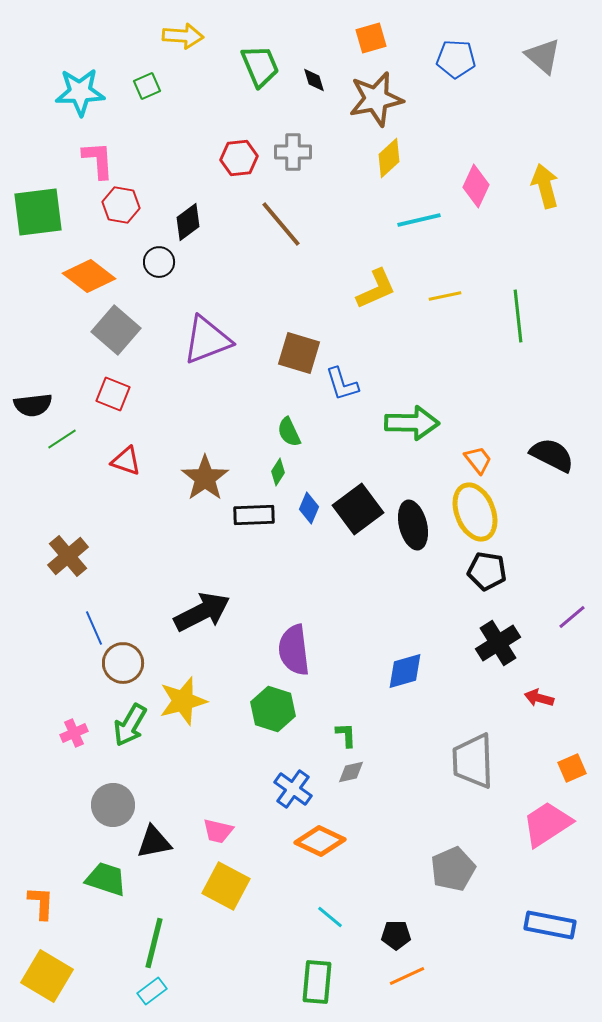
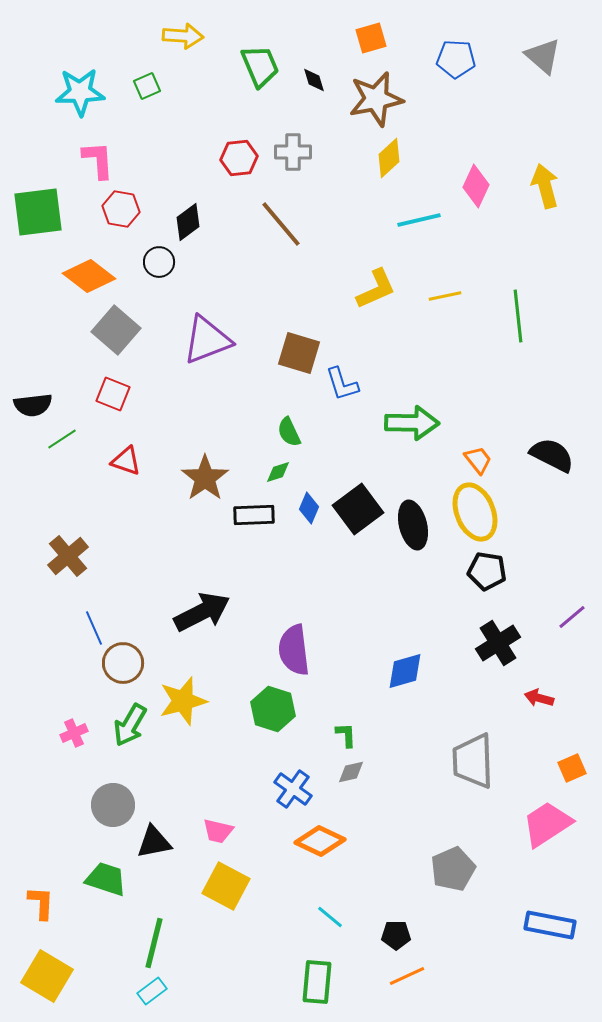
red hexagon at (121, 205): moved 4 px down
green diamond at (278, 472): rotated 40 degrees clockwise
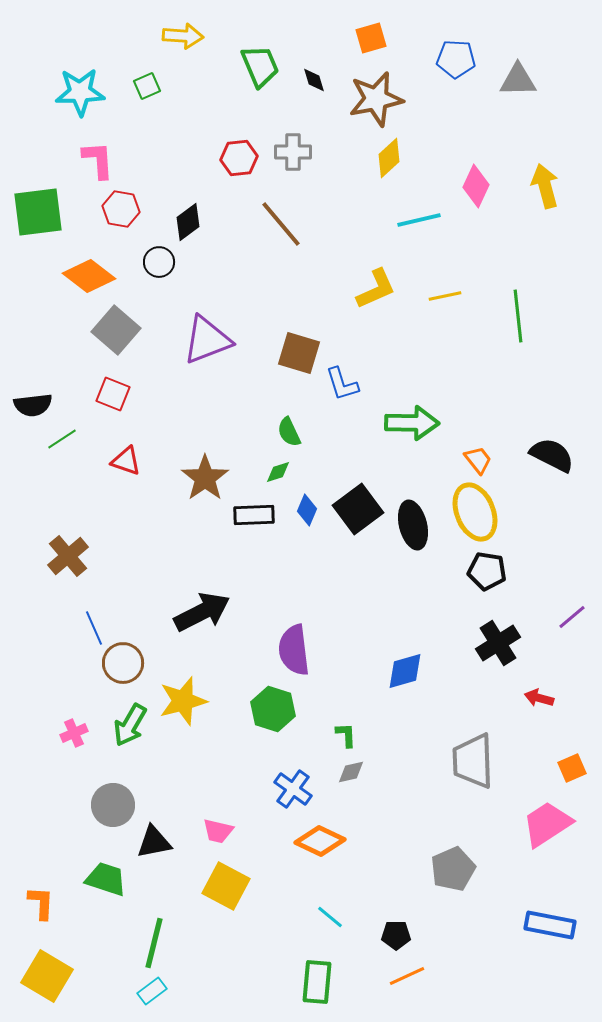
gray triangle at (543, 56): moved 25 px left, 24 px down; rotated 42 degrees counterclockwise
blue diamond at (309, 508): moved 2 px left, 2 px down
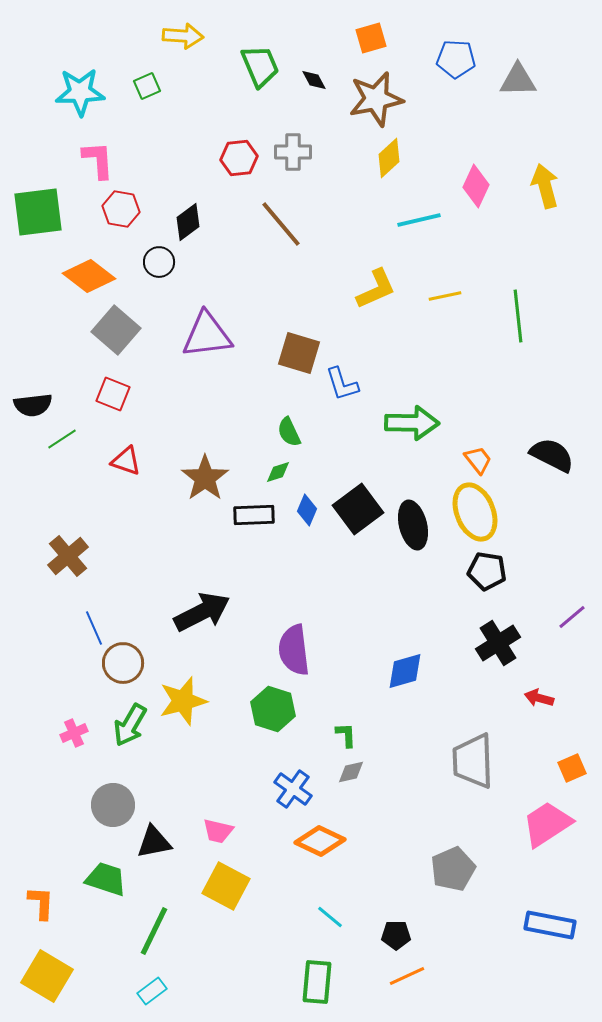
black diamond at (314, 80): rotated 12 degrees counterclockwise
purple triangle at (207, 340): moved 5 px up; rotated 14 degrees clockwise
green line at (154, 943): moved 12 px up; rotated 12 degrees clockwise
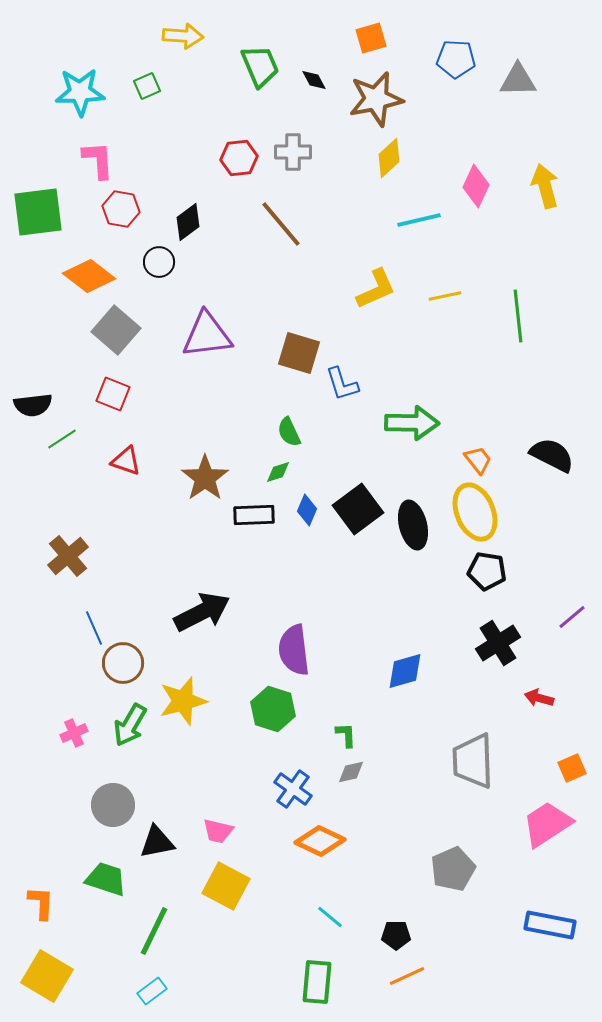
black triangle at (154, 842): moved 3 px right
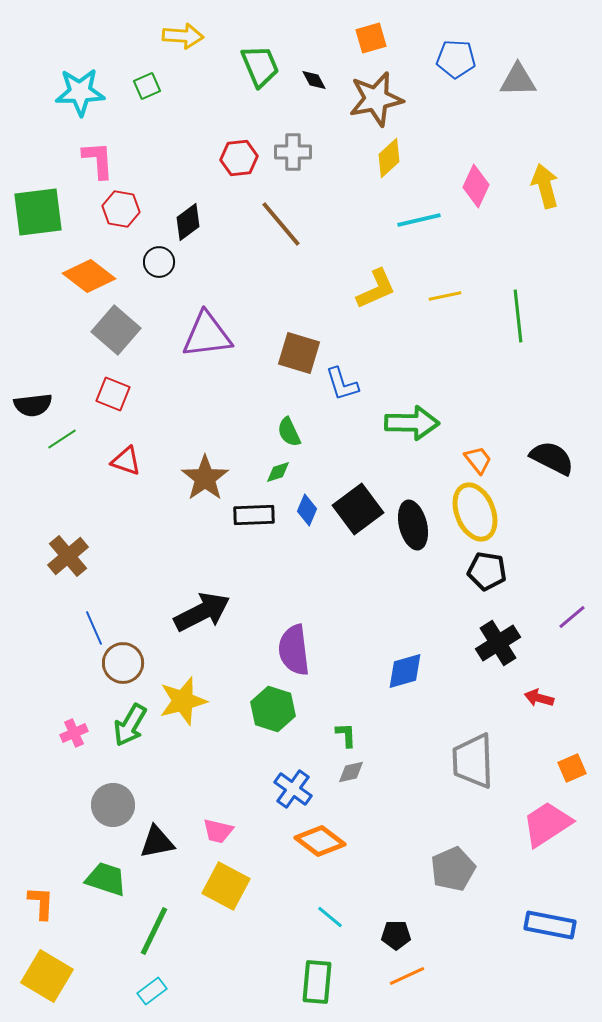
black semicircle at (552, 455): moved 3 px down
orange diamond at (320, 841): rotated 12 degrees clockwise
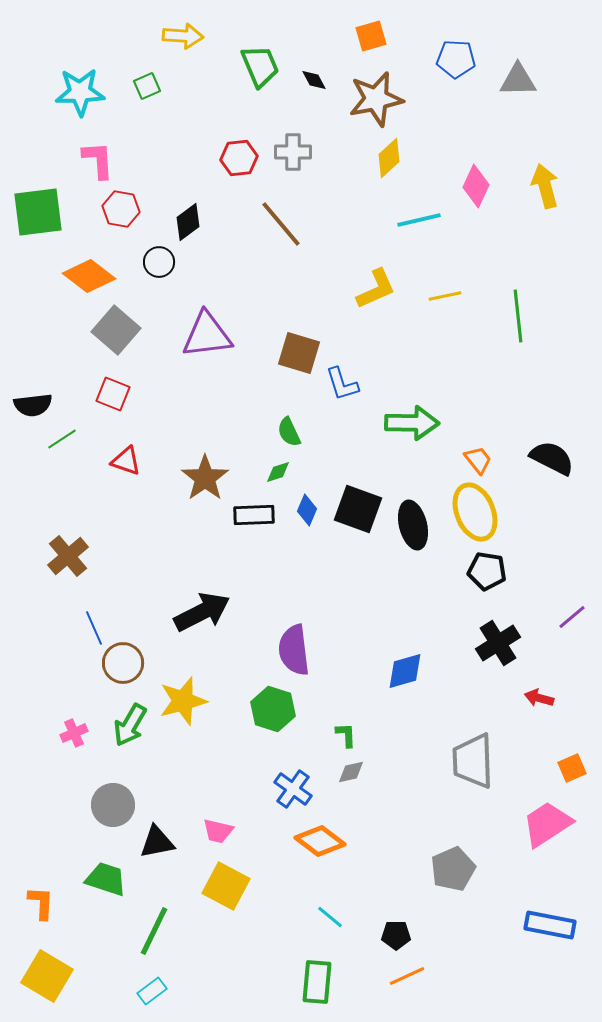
orange square at (371, 38): moved 2 px up
black square at (358, 509): rotated 33 degrees counterclockwise
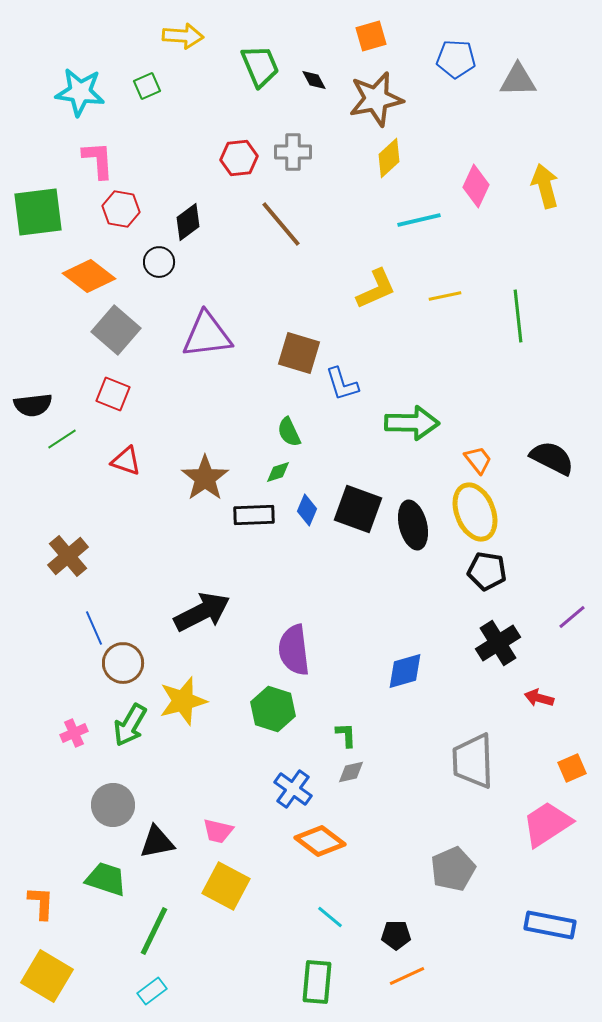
cyan star at (80, 92): rotated 9 degrees clockwise
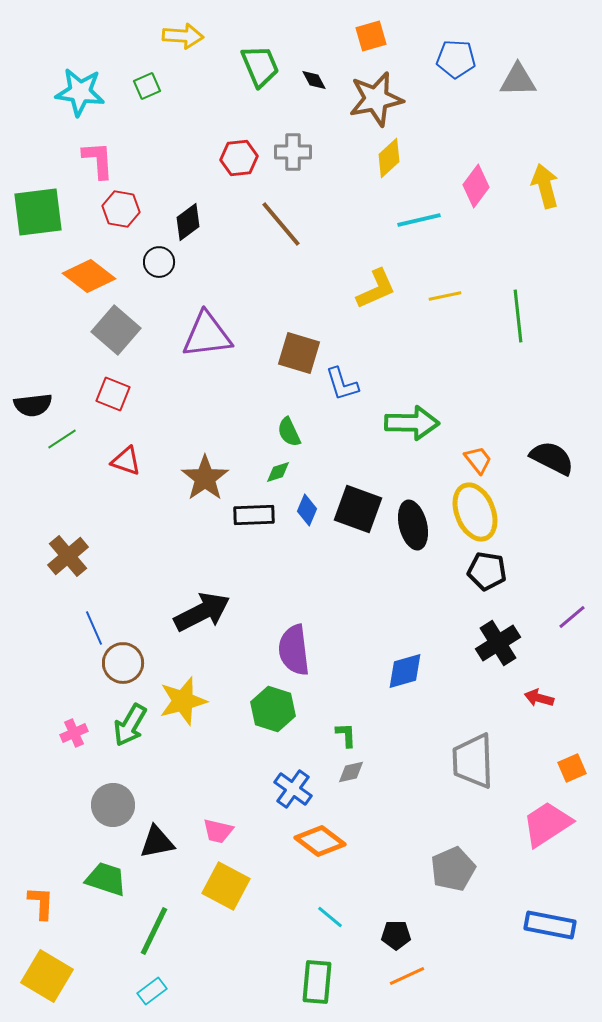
pink diamond at (476, 186): rotated 12 degrees clockwise
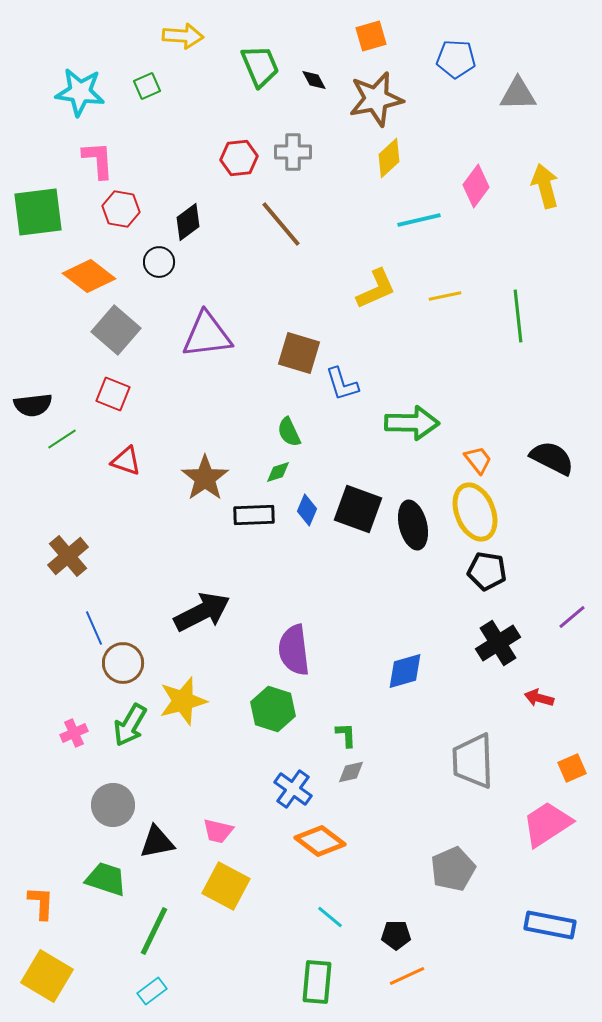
gray triangle at (518, 80): moved 14 px down
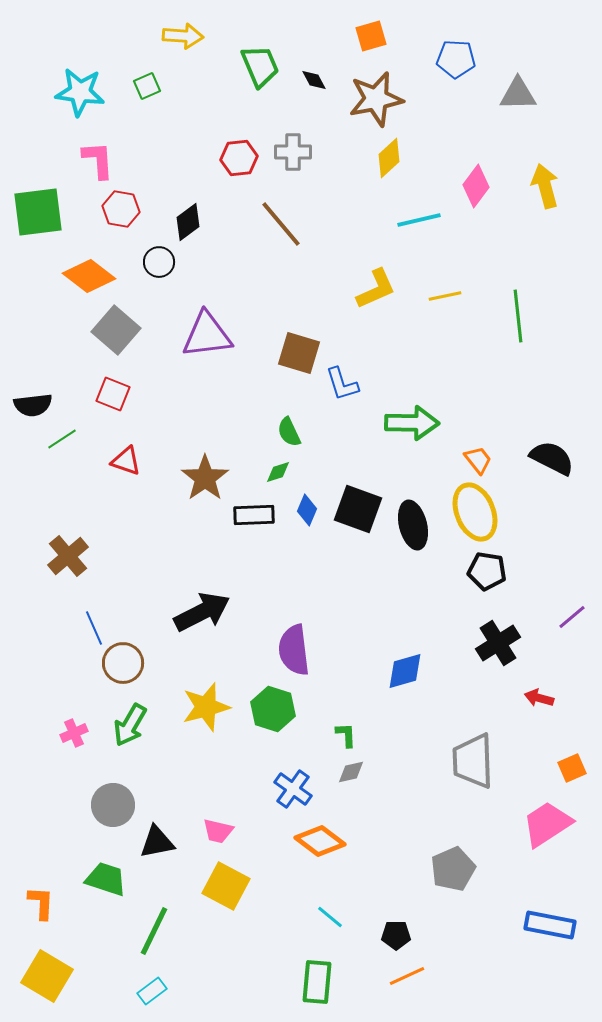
yellow star at (183, 701): moved 23 px right, 6 px down
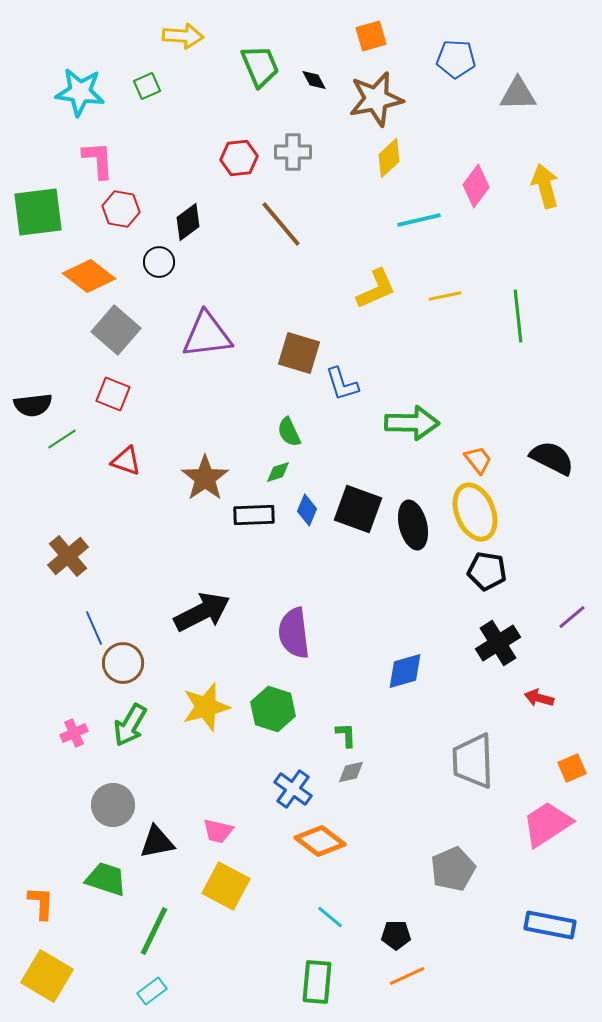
purple semicircle at (294, 650): moved 17 px up
